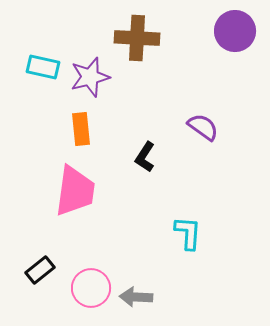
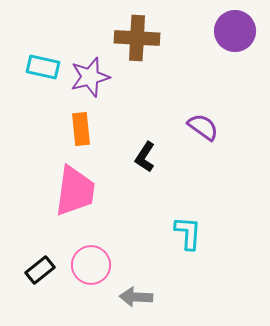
pink circle: moved 23 px up
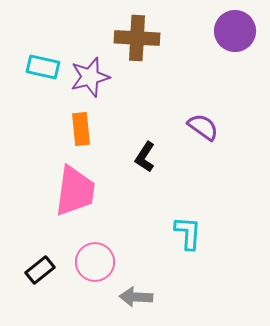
pink circle: moved 4 px right, 3 px up
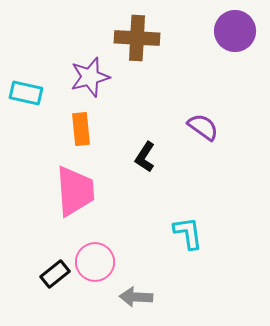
cyan rectangle: moved 17 px left, 26 px down
pink trapezoid: rotated 12 degrees counterclockwise
cyan L-shape: rotated 12 degrees counterclockwise
black rectangle: moved 15 px right, 4 px down
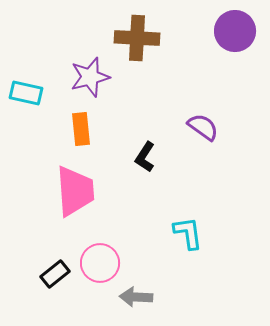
pink circle: moved 5 px right, 1 px down
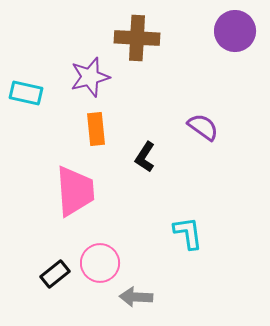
orange rectangle: moved 15 px right
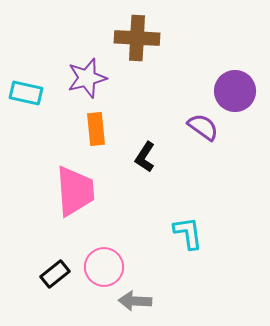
purple circle: moved 60 px down
purple star: moved 3 px left, 1 px down
pink circle: moved 4 px right, 4 px down
gray arrow: moved 1 px left, 4 px down
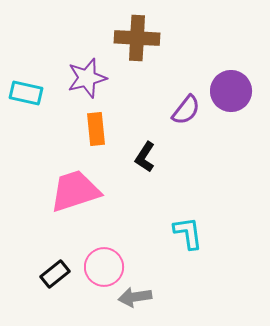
purple circle: moved 4 px left
purple semicircle: moved 17 px left, 17 px up; rotated 92 degrees clockwise
pink trapezoid: rotated 104 degrees counterclockwise
gray arrow: moved 4 px up; rotated 12 degrees counterclockwise
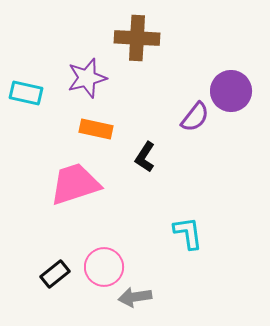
purple semicircle: moved 9 px right, 7 px down
orange rectangle: rotated 72 degrees counterclockwise
pink trapezoid: moved 7 px up
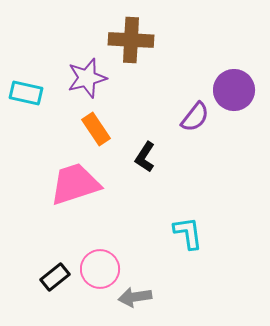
brown cross: moved 6 px left, 2 px down
purple circle: moved 3 px right, 1 px up
orange rectangle: rotated 44 degrees clockwise
pink circle: moved 4 px left, 2 px down
black rectangle: moved 3 px down
